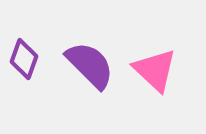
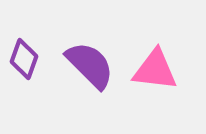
pink triangle: rotated 36 degrees counterclockwise
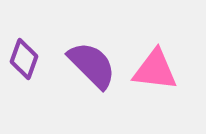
purple semicircle: moved 2 px right
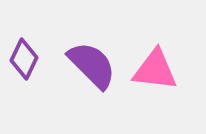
purple diamond: rotated 6 degrees clockwise
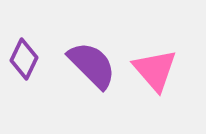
pink triangle: rotated 42 degrees clockwise
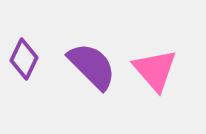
purple semicircle: moved 1 px down
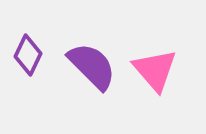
purple diamond: moved 4 px right, 4 px up
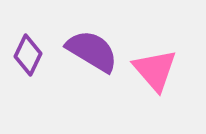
purple semicircle: moved 15 px up; rotated 14 degrees counterclockwise
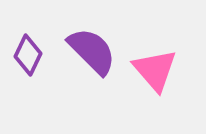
purple semicircle: rotated 14 degrees clockwise
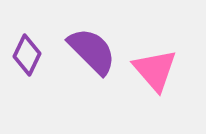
purple diamond: moved 1 px left
